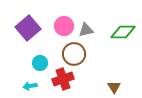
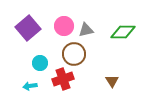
brown triangle: moved 2 px left, 6 px up
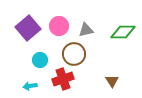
pink circle: moved 5 px left
cyan circle: moved 3 px up
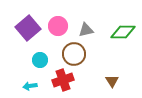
pink circle: moved 1 px left
red cross: moved 1 px down
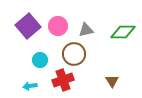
purple square: moved 2 px up
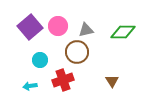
purple square: moved 2 px right, 1 px down
brown circle: moved 3 px right, 2 px up
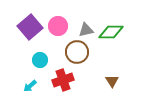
green diamond: moved 12 px left
cyan arrow: rotated 32 degrees counterclockwise
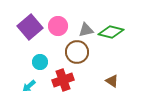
green diamond: rotated 15 degrees clockwise
cyan circle: moved 2 px down
brown triangle: rotated 24 degrees counterclockwise
cyan arrow: moved 1 px left
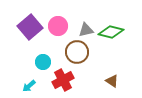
cyan circle: moved 3 px right
red cross: rotated 10 degrees counterclockwise
